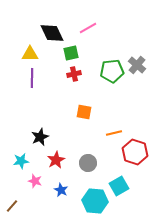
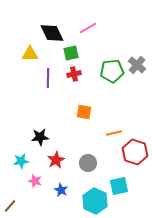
purple line: moved 16 px right
black star: rotated 18 degrees clockwise
cyan square: rotated 18 degrees clockwise
cyan hexagon: rotated 20 degrees clockwise
brown line: moved 2 px left
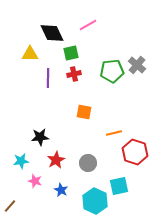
pink line: moved 3 px up
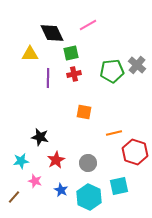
black star: rotated 18 degrees clockwise
cyan hexagon: moved 6 px left, 4 px up
brown line: moved 4 px right, 9 px up
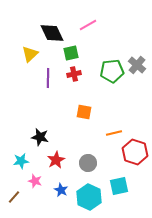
yellow triangle: rotated 42 degrees counterclockwise
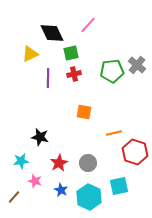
pink line: rotated 18 degrees counterclockwise
yellow triangle: rotated 18 degrees clockwise
red star: moved 3 px right, 3 px down
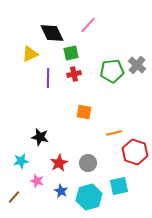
pink star: moved 2 px right
blue star: moved 1 px down
cyan hexagon: rotated 20 degrees clockwise
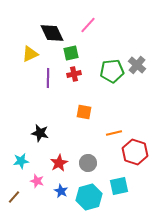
black star: moved 4 px up
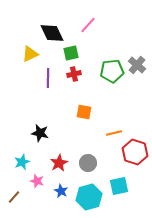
cyan star: moved 1 px right, 1 px down; rotated 14 degrees counterclockwise
